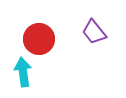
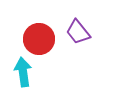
purple trapezoid: moved 16 px left
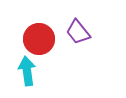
cyan arrow: moved 4 px right, 1 px up
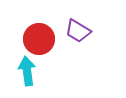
purple trapezoid: moved 1 px up; rotated 20 degrees counterclockwise
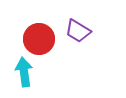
cyan arrow: moved 3 px left, 1 px down
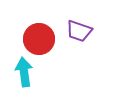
purple trapezoid: moved 1 px right; rotated 12 degrees counterclockwise
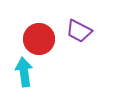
purple trapezoid: rotated 8 degrees clockwise
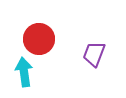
purple trapezoid: moved 15 px right, 23 px down; rotated 84 degrees clockwise
